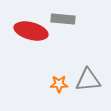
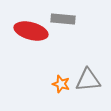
orange star: moved 2 px right; rotated 18 degrees clockwise
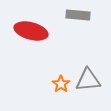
gray rectangle: moved 15 px right, 4 px up
orange star: rotated 18 degrees clockwise
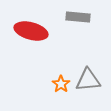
gray rectangle: moved 2 px down
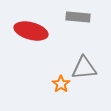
gray triangle: moved 4 px left, 12 px up
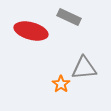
gray rectangle: moved 9 px left; rotated 20 degrees clockwise
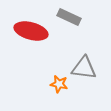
gray triangle: rotated 12 degrees clockwise
orange star: moved 2 px left; rotated 24 degrees counterclockwise
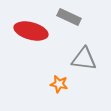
gray triangle: moved 9 px up
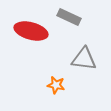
orange star: moved 3 px left, 1 px down
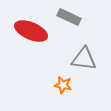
red ellipse: rotated 8 degrees clockwise
orange star: moved 7 px right
